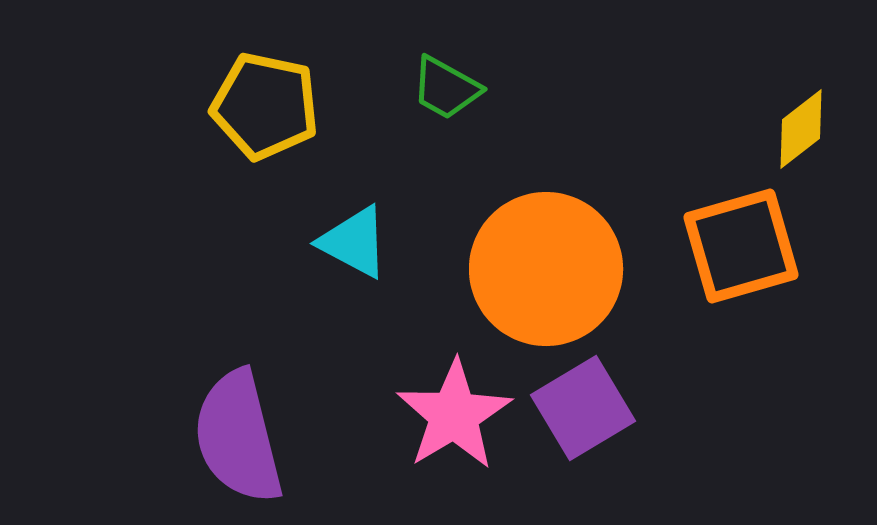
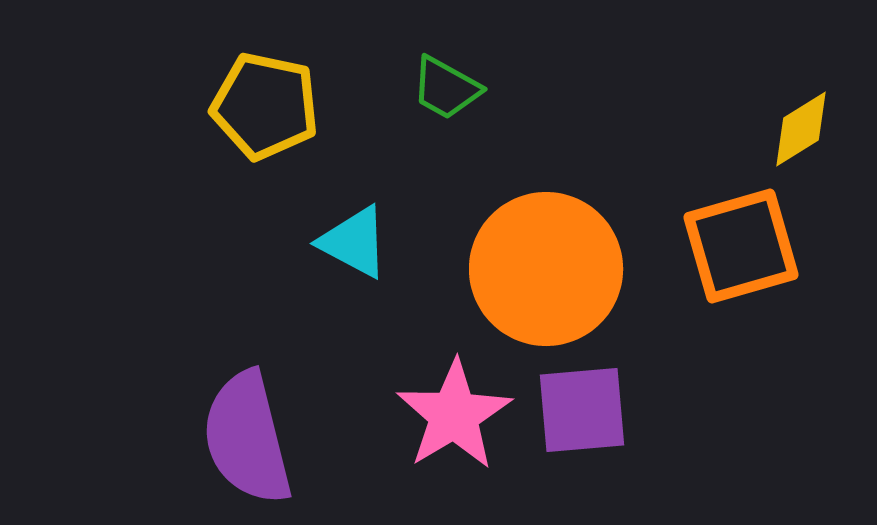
yellow diamond: rotated 6 degrees clockwise
purple square: moved 1 px left, 2 px down; rotated 26 degrees clockwise
purple semicircle: moved 9 px right, 1 px down
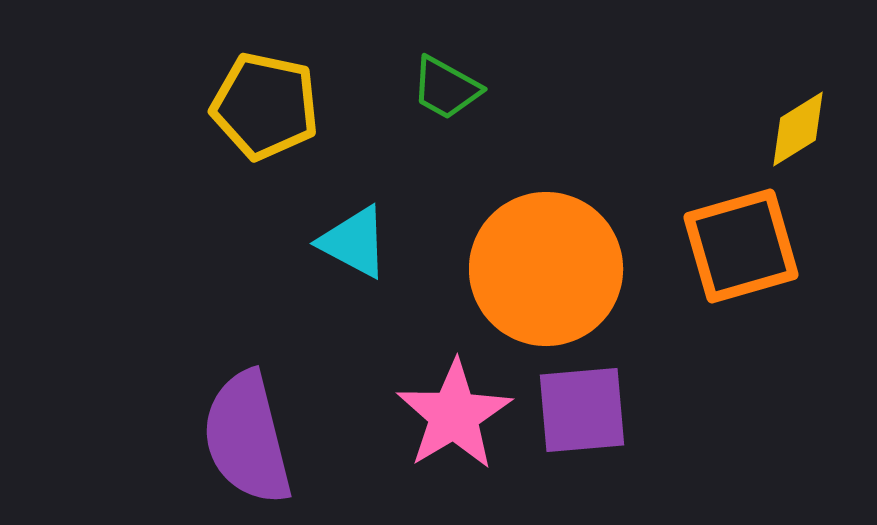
yellow diamond: moved 3 px left
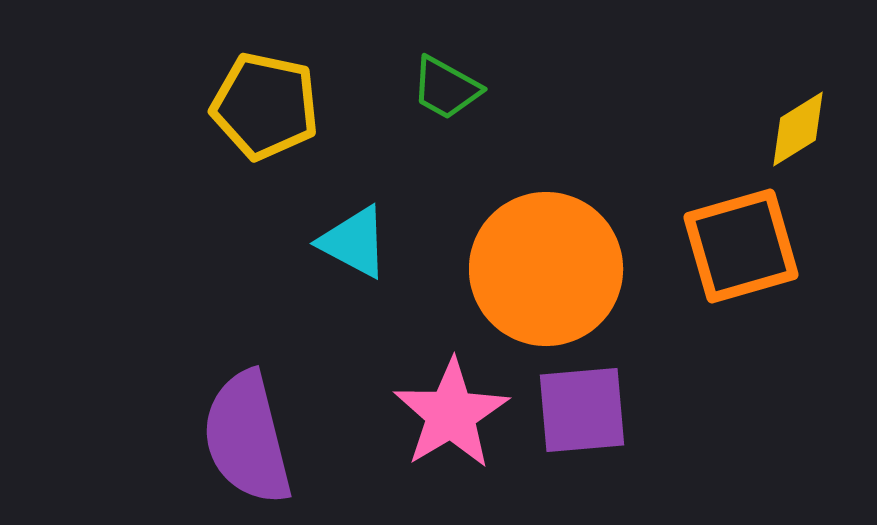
pink star: moved 3 px left, 1 px up
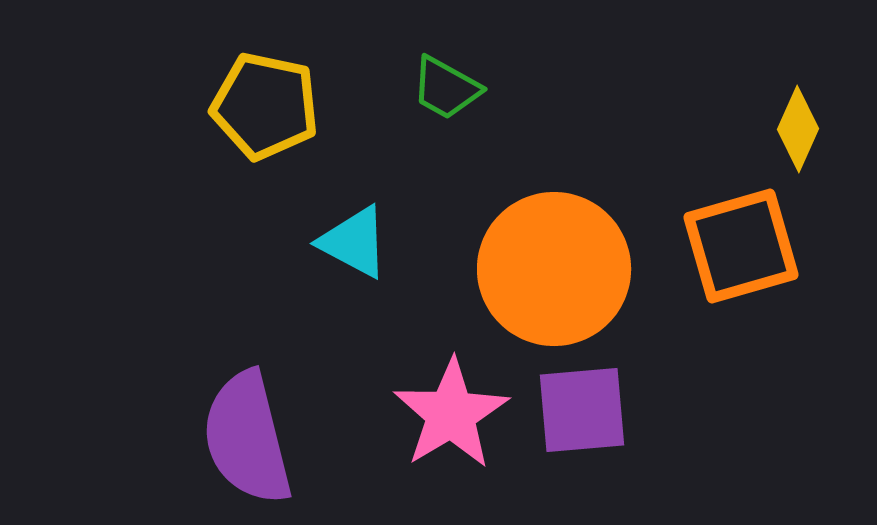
yellow diamond: rotated 34 degrees counterclockwise
orange circle: moved 8 px right
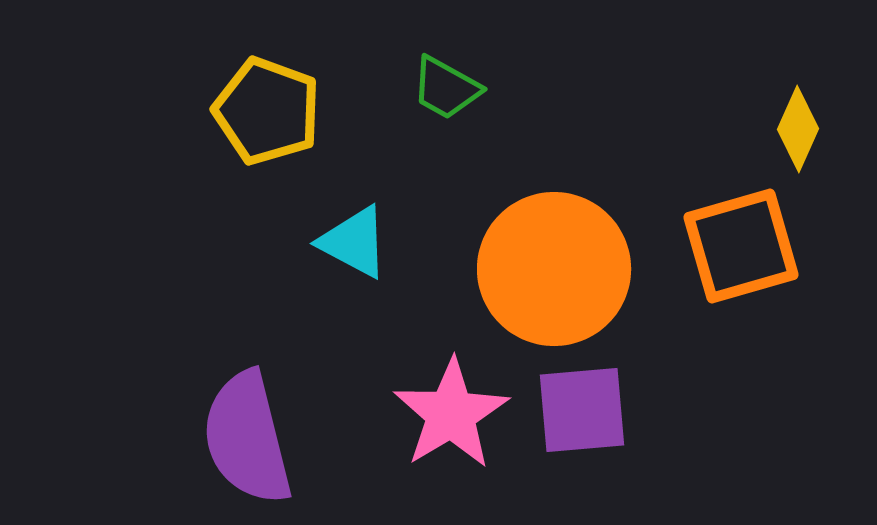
yellow pentagon: moved 2 px right, 5 px down; rotated 8 degrees clockwise
